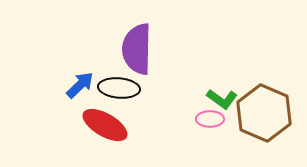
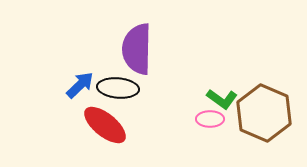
black ellipse: moved 1 px left
red ellipse: rotated 9 degrees clockwise
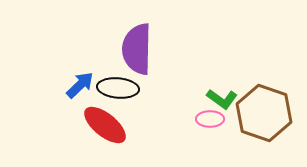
brown hexagon: rotated 4 degrees counterclockwise
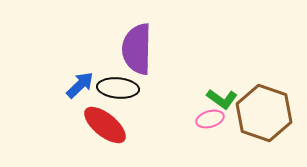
pink ellipse: rotated 16 degrees counterclockwise
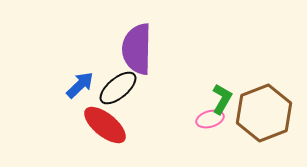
black ellipse: rotated 45 degrees counterclockwise
green L-shape: rotated 96 degrees counterclockwise
brown hexagon: rotated 20 degrees clockwise
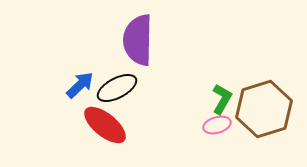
purple semicircle: moved 1 px right, 9 px up
black ellipse: moved 1 px left; rotated 12 degrees clockwise
brown hexagon: moved 4 px up; rotated 4 degrees clockwise
pink ellipse: moved 7 px right, 6 px down
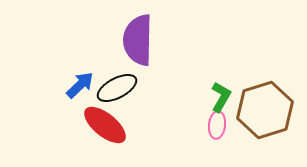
green L-shape: moved 1 px left, 2 px up
brown hexagon: moved 1 px right, 1 px down
pink ellipse: rotated 68 degrees counterclockwise
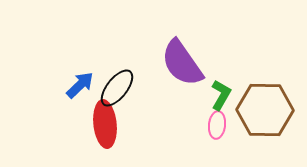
purple semicircle: moved 44 px right, 23 px down; rotated 36 degrees counterclockwise
black ellipse: rotated 24 degrees counterclockwise
green L-shape: moved 2 px up
brown hexagon: rotated 18 degrees clockwise
red ellipse: moved 1 px up; rotated 45 degrees clockwise
